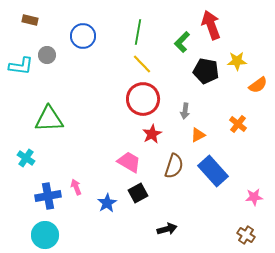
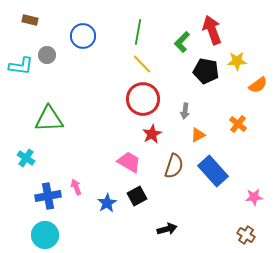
red arrow: moved 1 px right, 5 px down
black square: moved 1 px left, 3 px down
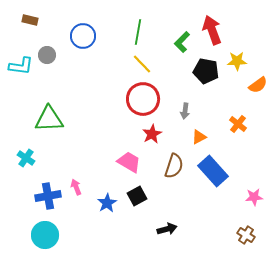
orange triangle: moved 1 px right, 2 px down
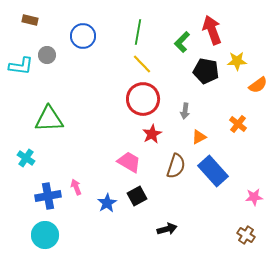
brown semicircle: moved 2 px right
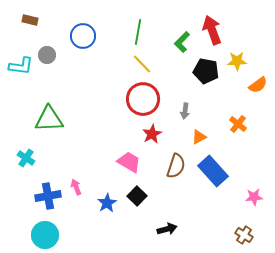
black square: rotated 18 degrees counterclockwise
brown cross: moved 2 px left
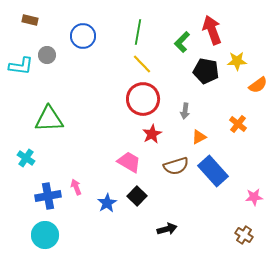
brown semicircle: rotated 55 degrees clockwise
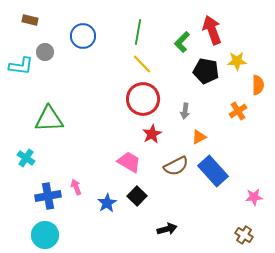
gray circle: moved 2 px left, 3 px up
orange semicircle: rotated 54 degrees counterclockwise
orange cross: moved 13 px up; rotated 18 degrees clockwise
brown semicircle: rotated 10 degrees counterclockwise
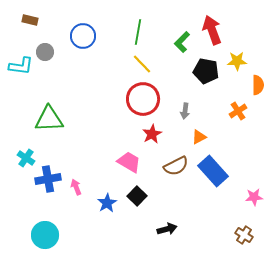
blue cross: moved 17 px up
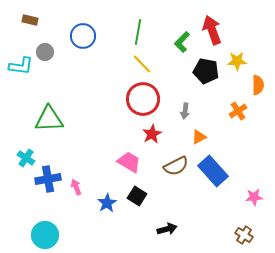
black square: rotated 12 degrees counterclockwise
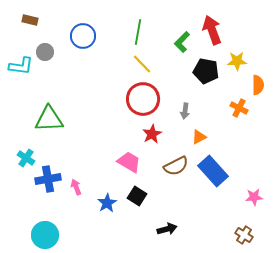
orange cross: moved 1 px right, 3 px up; rotated 30 degrees counterclockwise
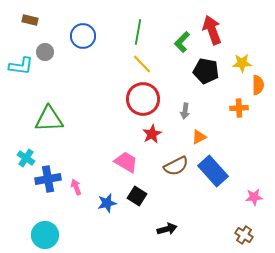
yellow star: moved 5 px right, 2 px down
orange cross: rotated 30 degrees counterclockwise
pink trapezoid: moved 3 px left
blue star: rotated 18 degrees clockwise
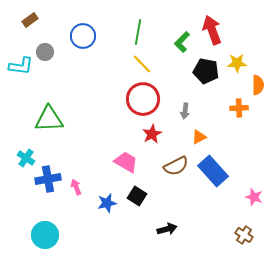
brown rectangle: rotated 49 degrees counterclockwise
yellow star: moved 5 px left
pink star: rotated 24 degrees clockwise
